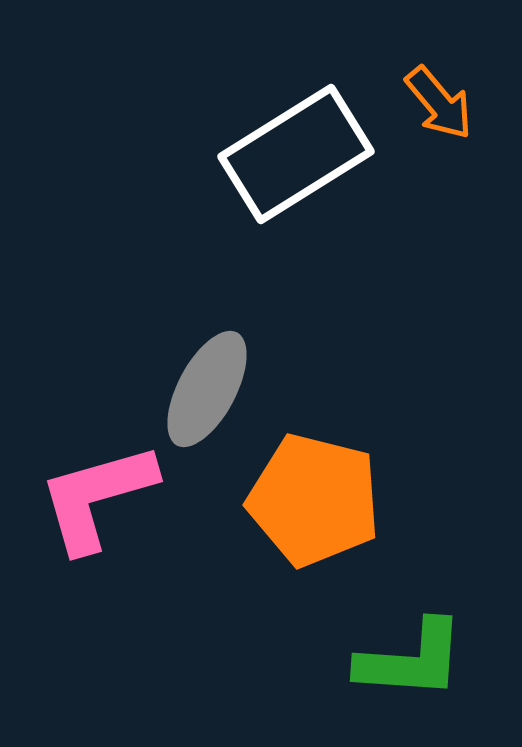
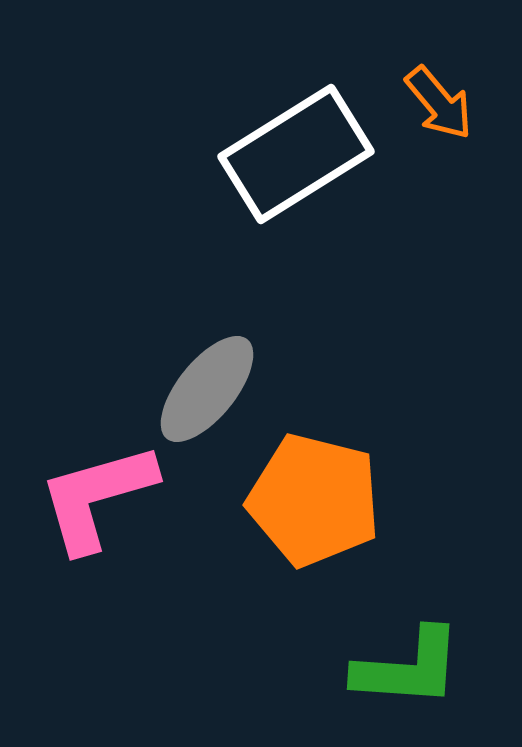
gray ellipse: rotated 11 degrees clockwise
green L-shape: moved 3 px left, 8 px down
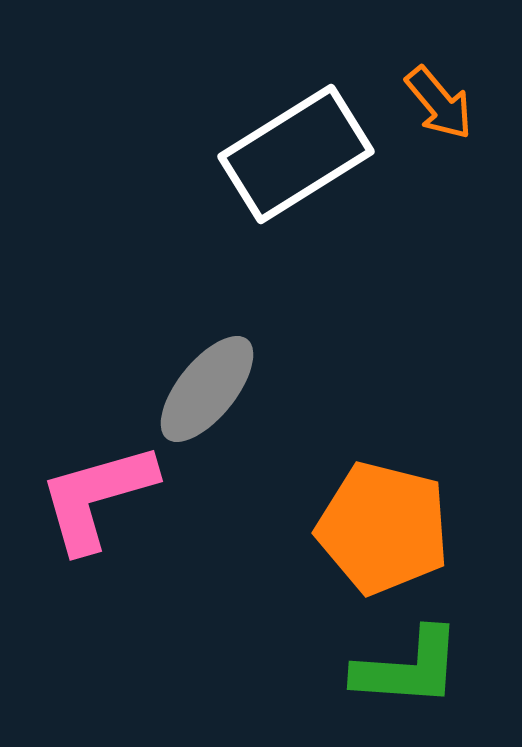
orange pentagon: moved 69 px right, 28 px down
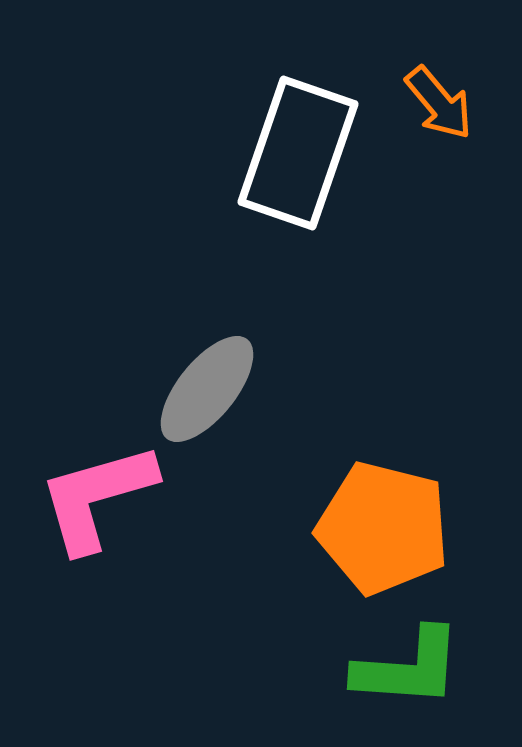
white rectangle: moved 2 px right, 1 px up; rotated 39 degrees counterclockwise
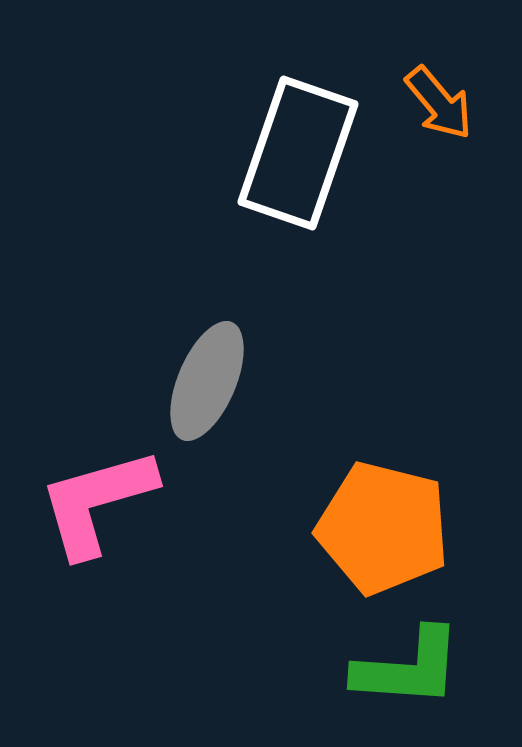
gray ellipse: moved 8 px up; rotated 16 degrees counterclockwise
pink L-shape: moved 5 px down
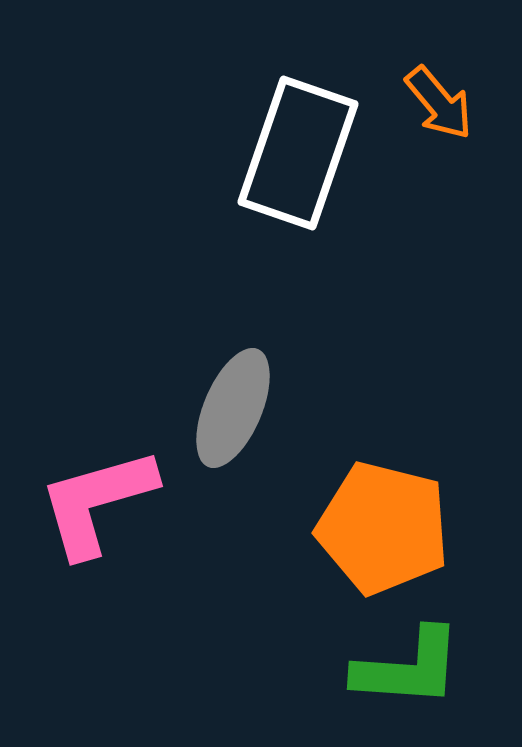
gray ellipse: moved 26 px right, 27 px down
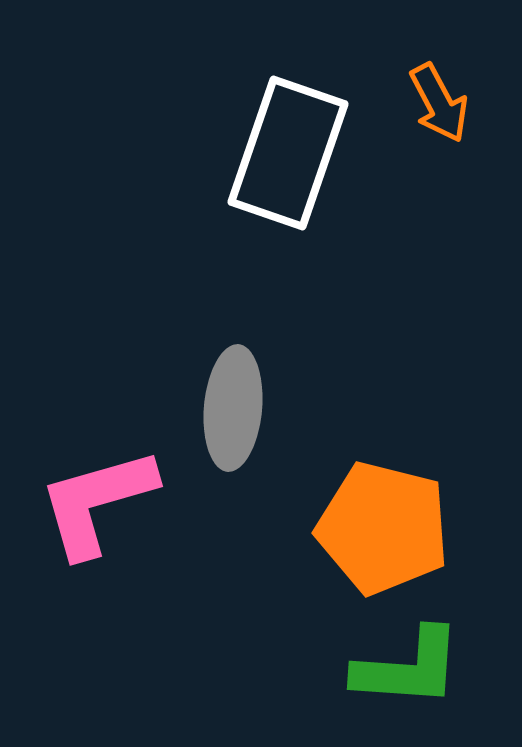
orange arrow: rotated 12 degrees clockwise
white rectangle: moved 10 px left
gray ellipse: rotated 18 degrees counterclockwise
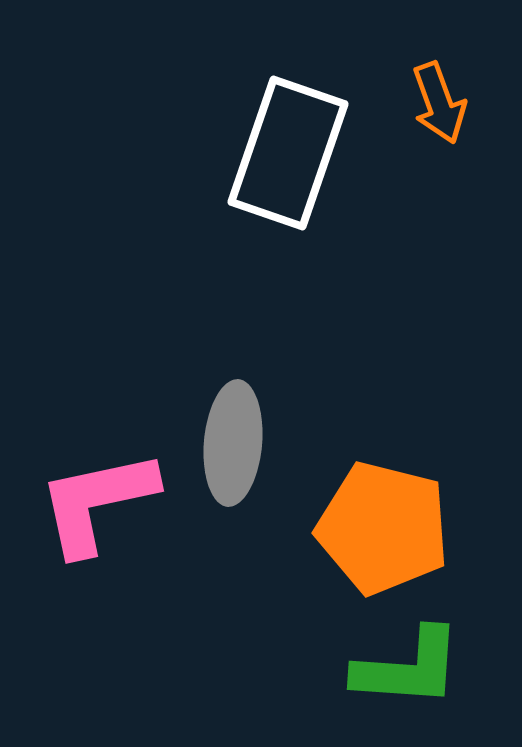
orange arrow: rotated 8 degrees clockwise
gray ellipse: moved 35 px down
pink L-shape: rotated 4 degrees clockwise
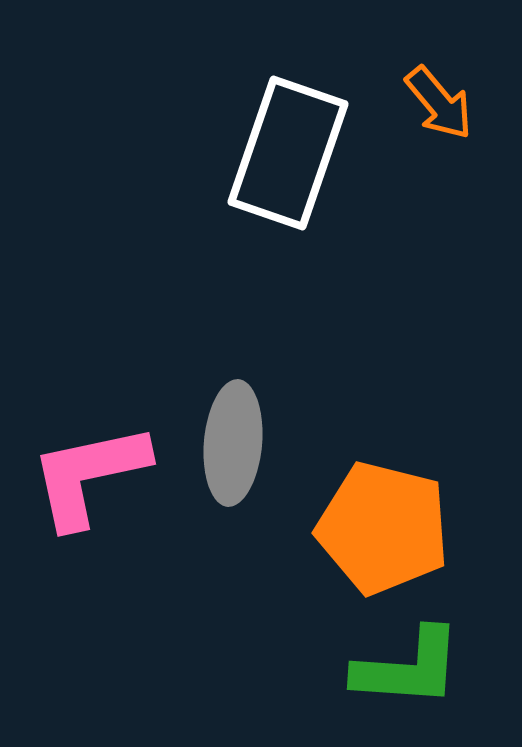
orange arrow: rotated 20 degrees counterclockwise
pink L-shape: moved 8 px left, 27 px up
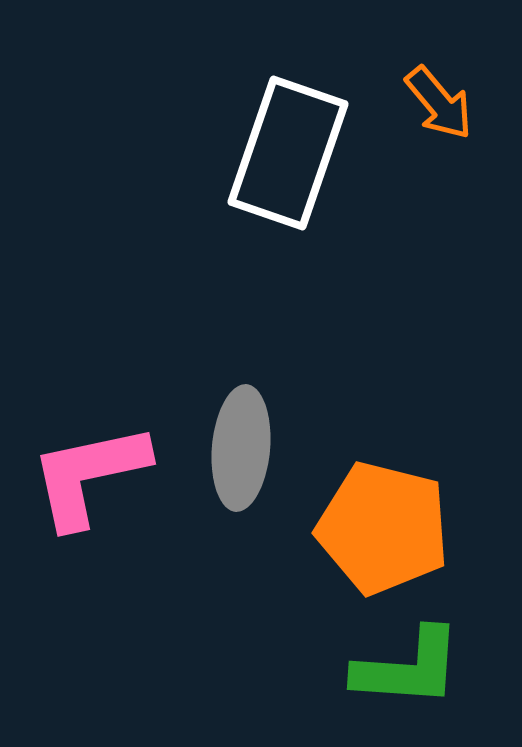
gray ellipse: moved 8 px right, 5 px down
